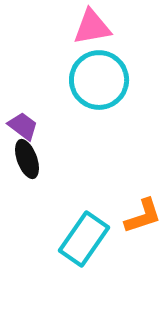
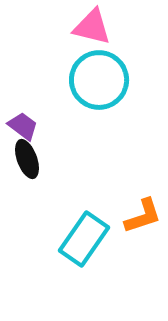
pink triangle: rotated 24 degrees clockwise
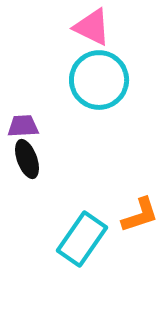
pink triangle: rotated 12 degrees clockwise
purple trapezoid: rotated 40 degrees counterclockwise
orange L-shape: moved 3 px left, 1 px up
cyan rectangle: moved 2 px left
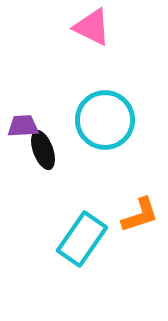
cyan circle: moved 6 px right, 40 px down
black ellipse: moved 16 px right, 9 px up
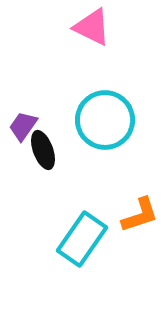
purple trapezoid: rotated 52 degrees counterclockwise
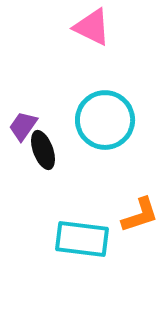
cyan rectangle: rotated 62 degrees clockwise
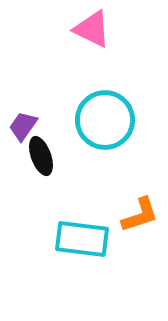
pink triangle: moved 2 px down
black ellipse: moved 2 px left, 6 px down
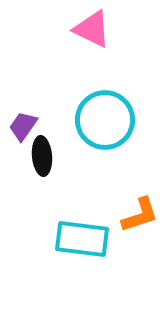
black ellipse: moved 1 px right; rotated 15 degrees clockwise
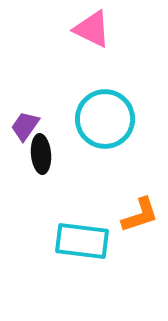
cyan circle: moved 1 px up
purple trapezoid: moved 2 px right
black ellipse: moved 1 px left, 2 px up
cyan rectangle: moved 2 px down
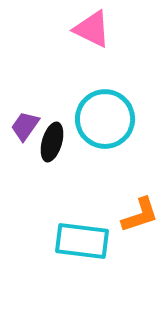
black ellipse: moved 11 px right, 12 px up; rotated 21 degrees clockwise
